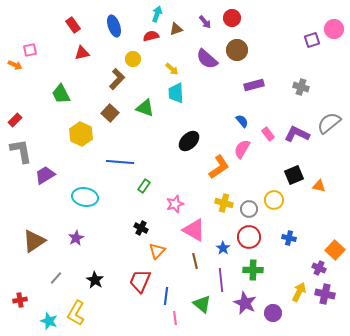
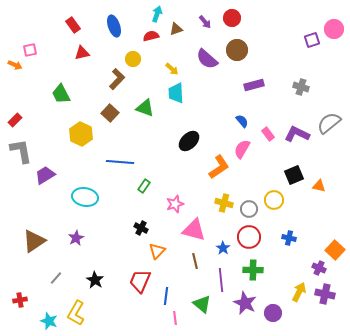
pink triangle at (194, 230): rotated 15 degrees counterclockwise
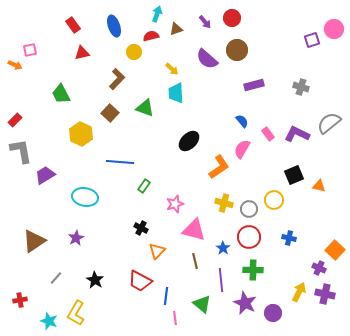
yellow circle at (133, 59): moved 1 px right, 7 px up
red trapezoid at (140, 281): rotated 85 degrees counterclockwise
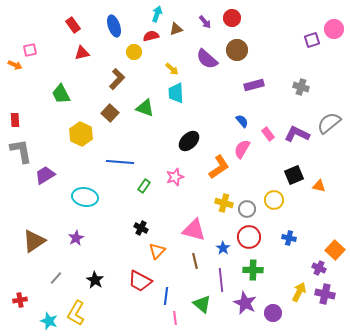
red rectangle at (15, 120): rotated 48 degrees counterclockwise
pink star at (175, 204): moved 27 px up
gray circle at (249, 209): moved 2 px left
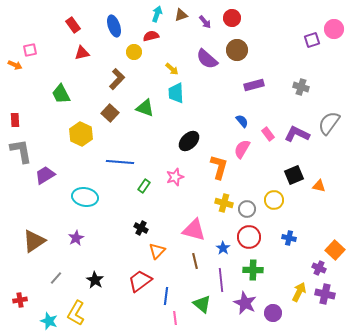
brown triangle at (176, 29): moved 5 px right, 14 px up
gray semicircle at (329, 123): rotated 15 degrees counterclockwise
orange L-shape at (219, 167): rotated 40 degrees counterclockwise
red trapezoid at (140, 281): rotated 115 degrees clockwise
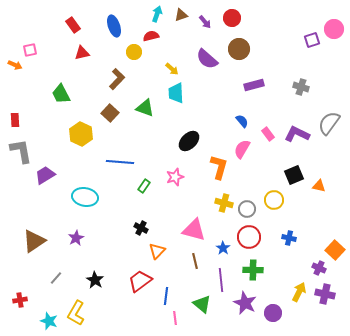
brown circle at (237, 50): moved 2 px right, 1 px up
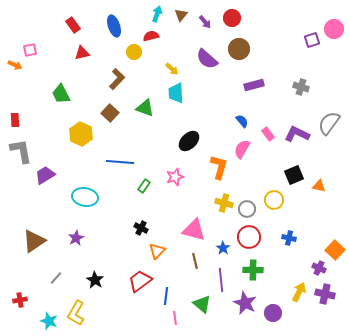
brown triangle at (181, 15): rotated 32 degrees counterclockwise
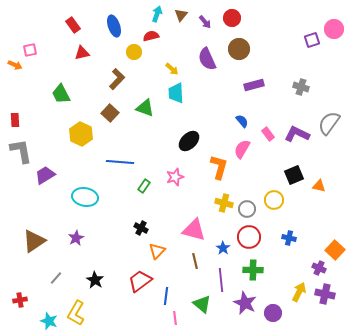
purple semicircle at (207, 59): rotated 25 degrees clockwise
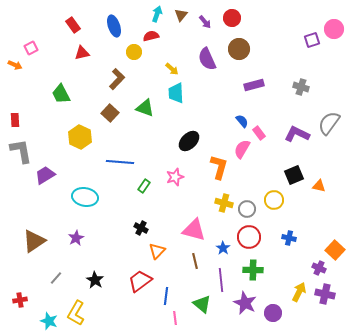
pink square at (30, 50): moved 1 px right, 2 px up; rotated 16 degrees counterclockwise
yellow hexagon at (81, 134): moved 1 px left, 3 px down
pink rectangle at (268, 134): moved 9 px left, 1 px up
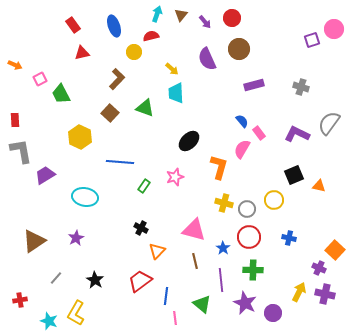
pink square at (31, 48): moved 9 px right, 31 px down
